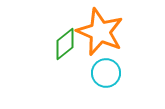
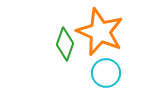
green diamond: rotated 32 degrees counterclockwise
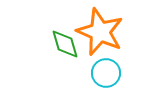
green diamond: rotated 36 degrees counterclockwise
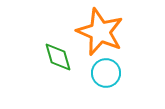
green diamond: moved 7 px left, 13 px down
